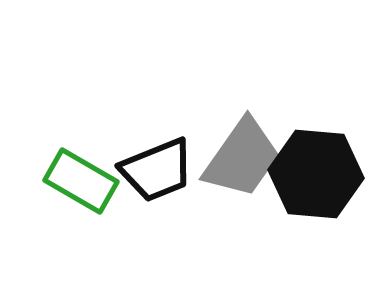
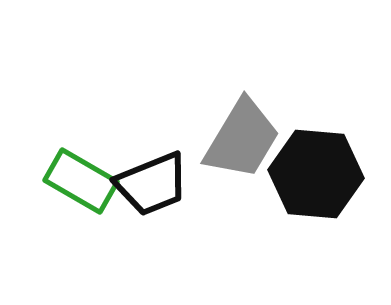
gray trapezoid: moved 19 px up; rotated 4 degrees counterclockwise
black trapezoid: moved 5 px left, 14 px down
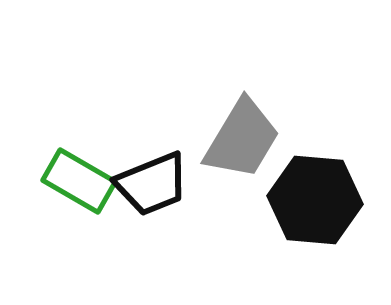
black hexagon: moved 1 px left, 26 px down
green rectangle: moved 2 px left
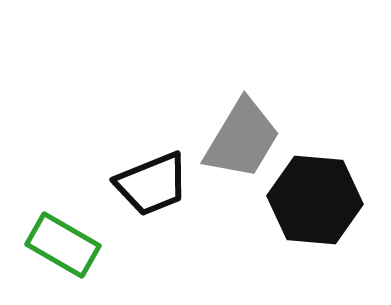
green rectangle: moved 16 px left, 64 px down
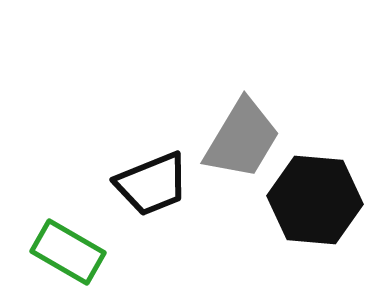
green rectangle: moved 5 px right, 7 px down
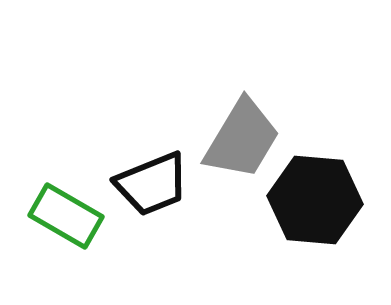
green rectangle: moved 2 px left, 36 px up
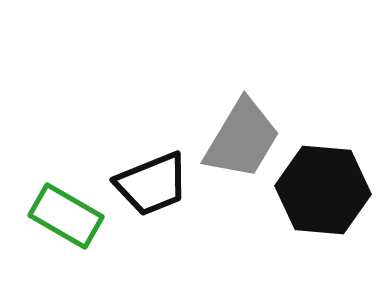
black hexagon: moved 8 px right, 10 px up
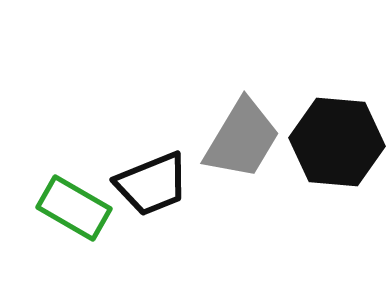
black hexagon: moved 14 px right, 48 px up
green rectangle: moved 8 px right, 8 px up
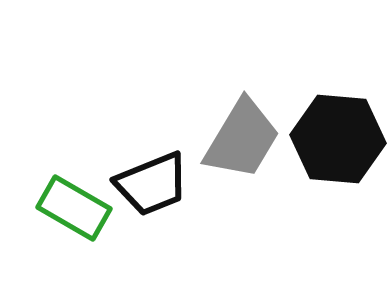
black hexagon: moved 1 px right, 3 px up
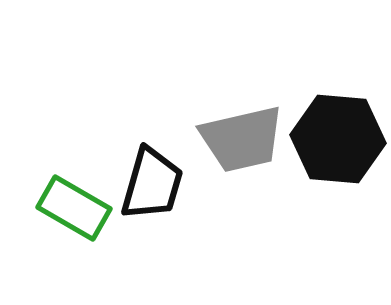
gray trapezoid: rotated 46 degrees clockwise
black trapezoid: rotated 52 degrees counterclockwise
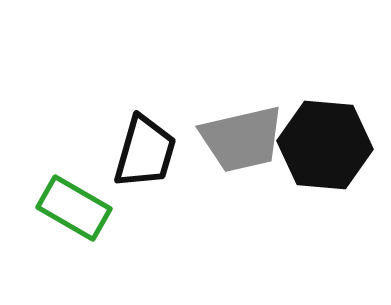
black hexagon: moved 13 px left, 6 px down
black trapezoid: moved 7 px left, 32 px up
